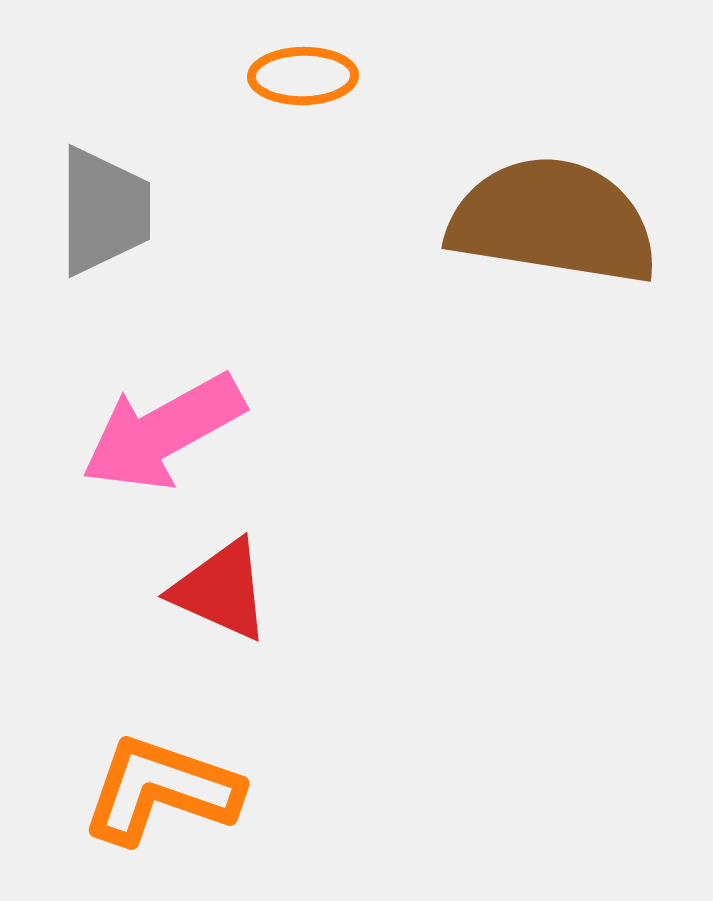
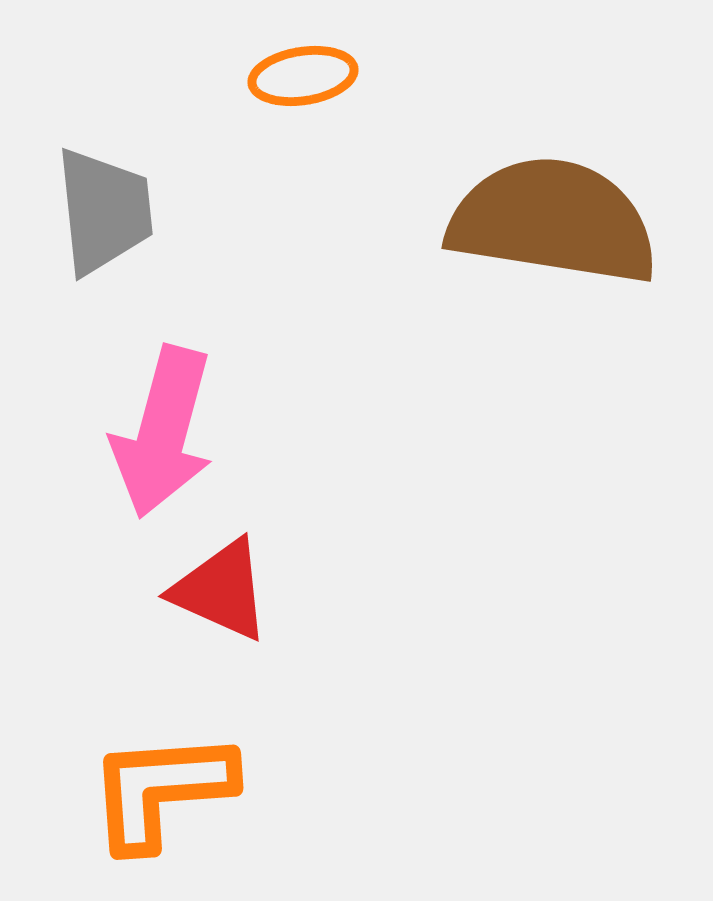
orange ellipse: rotated 8 degrees counterclockwise
gray trapezoid: rotated 6 degrees counterclockwise
pink arrow: rotated 46 degrees counterclockwise
orange L-shape: rotated 23 degrees counterclockwise
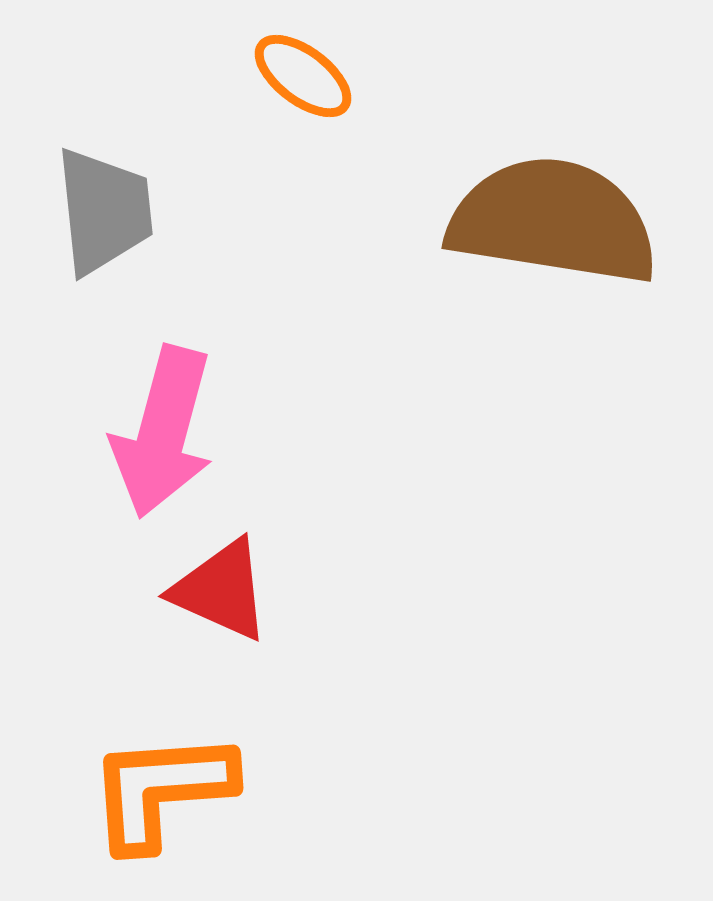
orange ellipse: rotated 46 degrees clockwise
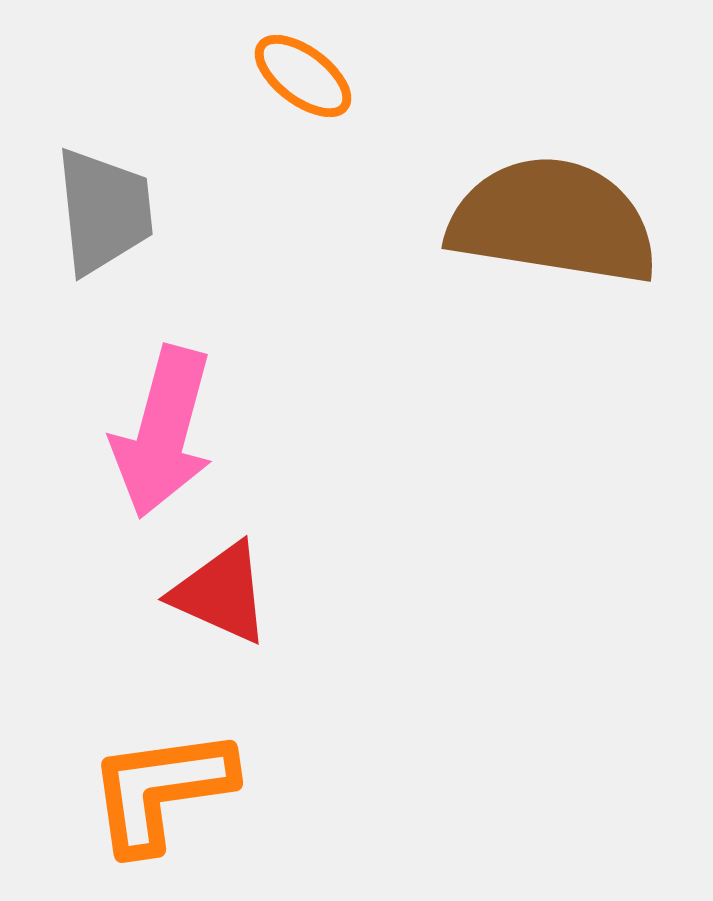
red triangle: moved 3 px down
orange L-shape: rotated 4 degrees counterclockwise
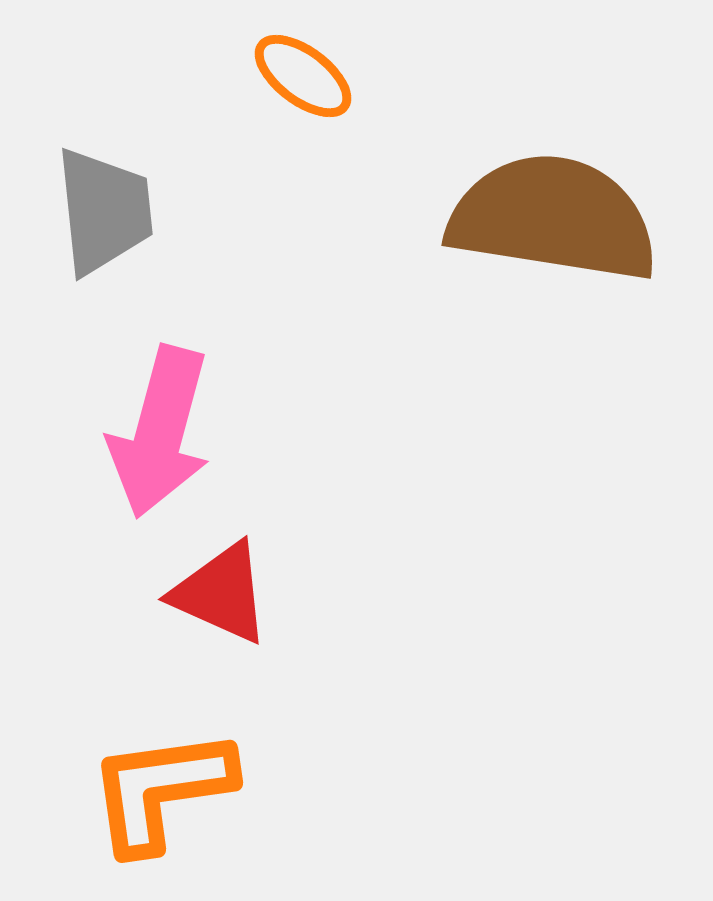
brown semicircle: moved 3 px up
pink arrow: moved 3 px left
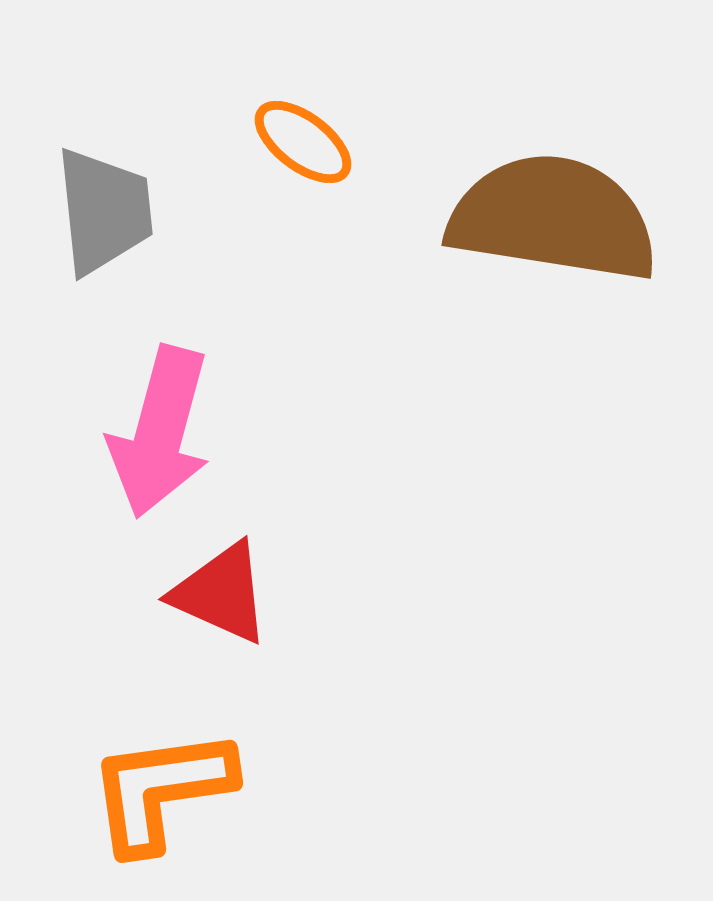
orange ellipse: moved 66 px down
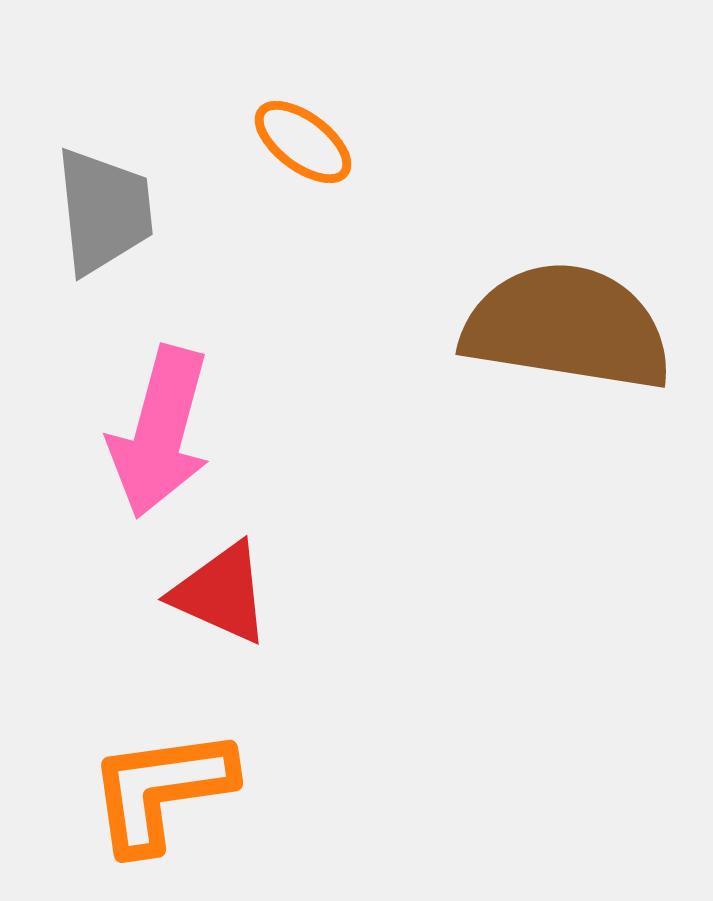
brown semicircle: moved 14 px right, 109 px down
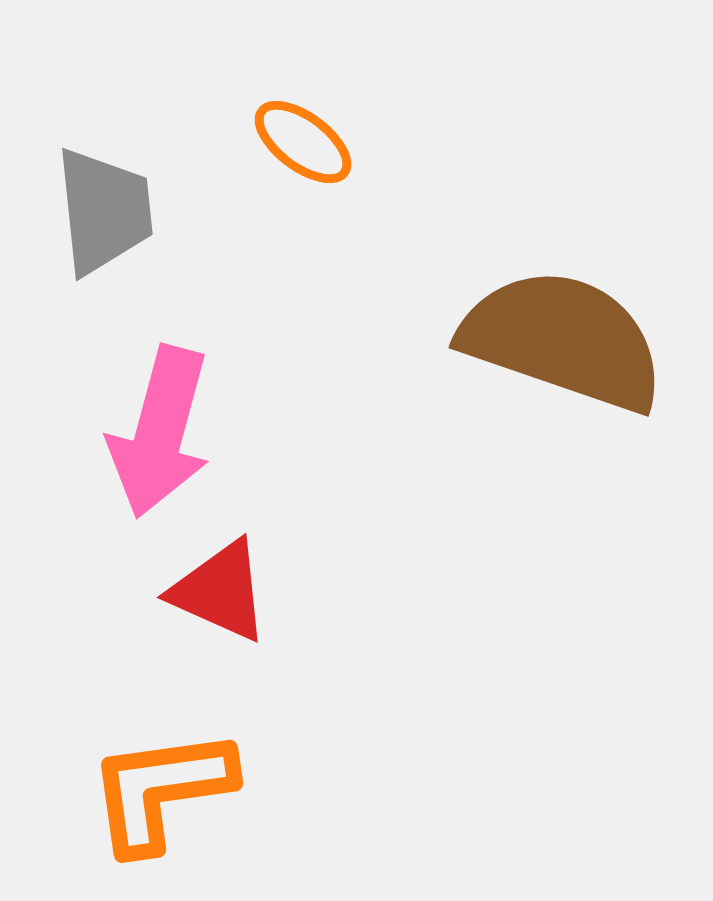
brown semicircle: moved 4 px left, 13 px down; rotated 10 degrees clockwise
red triangle: moved 1 px left, 2 px up
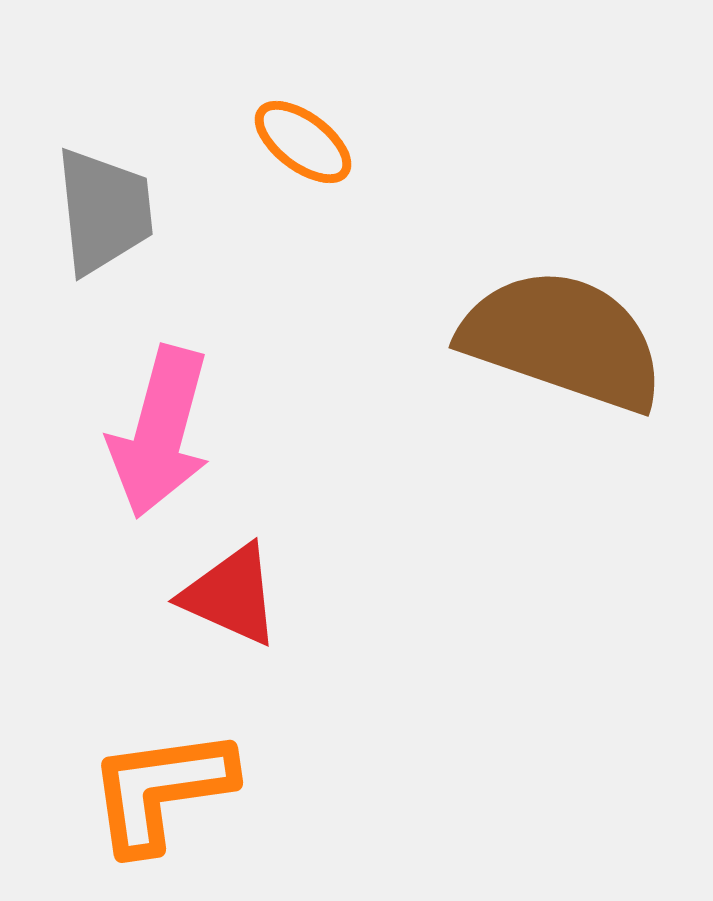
red triangle: moved 11 px right, 4 px down
